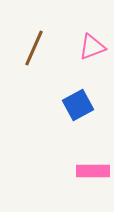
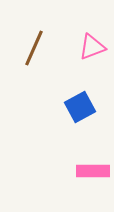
blue square: moved 2 px right, 2 px down
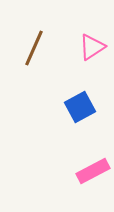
pink triangle: rotated 12 degrees counterclockwise
pink rectangle: rotated 28 degrees counterclockwise
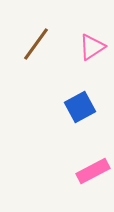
brown line: moved 2 px right, 4 px up; rotated 12 degrees clockwise
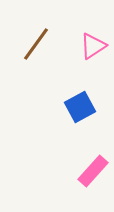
pink triangle: moved 1 px right, 1 px up
pink rectangle: rotated 20 degrees counterclockwise
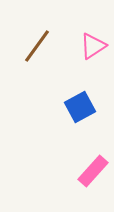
brown line: moved 1 px right, 2 px down
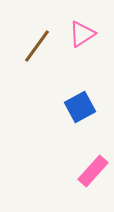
pink triangle: moved 11 px left, 12 px up
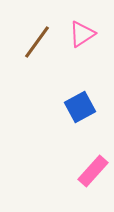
brown line: moved 4 px up
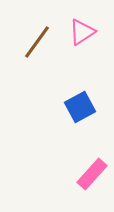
pink triangle: moved 2 px up
pink rectangle: moved 1 px left, 3 px down
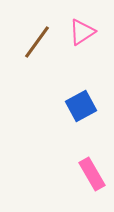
blue square: moved 1 px right, 1 px up
pink rectangle: rotated 72 degrees counterclockwise
